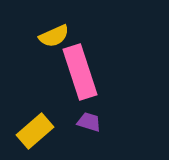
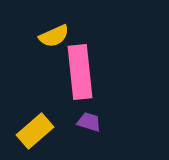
pink rectangle: rotated 12 degrees clockwise
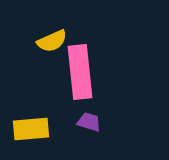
yellow semicircle: moved 2 px left, 5 px down
yellow rectangle: moved 4 px left, 2 px up; rotated 36 degrees clockwise
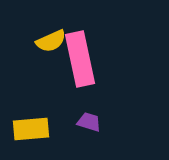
yellow semicircle: moved 1 px left
pink rectangle: moved 13 px up; rotated 6 degrees counterclockwise
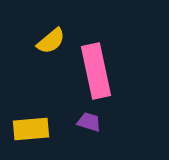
yellow semicircle: rotated 16 degrees counterclockwise
pink rectangle: moved 16 px right, 12 px down
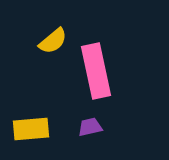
yellow semicircle: moved 2 px right
purple trapezoid: moved 1 px right, 5 px down; rotated 30 degrees counterclockwise
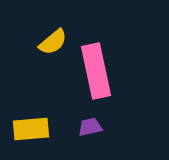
yellow semicircle: moved 1 px down
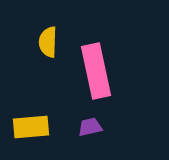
yellow semicircle: moved 5 px left; rotated 132 degrees clockwise
yellow rectangle: moved 2 px up
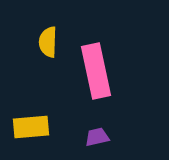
purple trapezoid: moved 7 px right, 10 px down
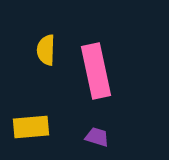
yellow semicircle: moved 2 px left, 8 px down
purple trapezoid: rotated 30 degrees clockwise
